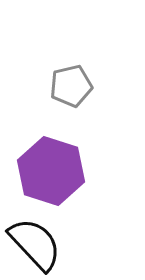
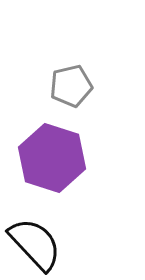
purple hexagon: moved 1 px right, 13 px up
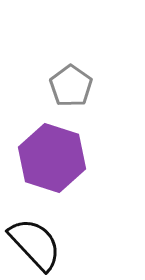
gray pentagon: rotated 24 degrees counterclockwise
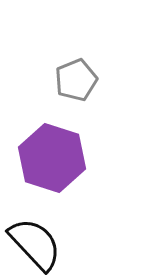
gray pentagon: moved 5 px right, 6 px up; rotated 15 degrees clockwise
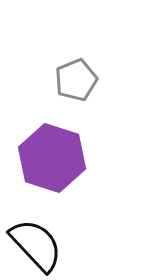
black semicircle: moved 1 px right, 1 px down
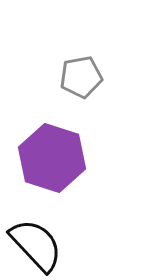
gray pentagon: moved 5 px right, 3 px up; rotated 12 degrees clockwise
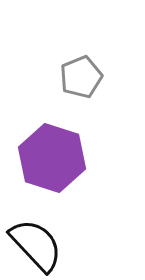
gray pentagon: rotated 12 degrees counterclockwise
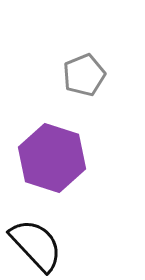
gray pentagon: moved 3 px right, 2 px up
